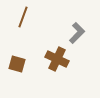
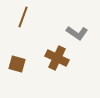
gray L-shape: rotated 80 degrees clockwise
brown cross: moved 1 px up
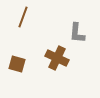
gray L-shape: rotated 60 degrees clockwise
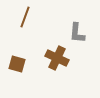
brown line: moved 2 px right
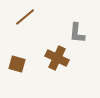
brown line: rotated 30 degrees clockwise
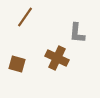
brown line: rotated 15 degrees counterclockwise
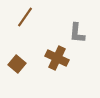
brown square: rotated 24 degrees clockwise
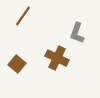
brown line: moved 2 px left, 1 px up
gray L-shape: rotated 15 degrees clockwise
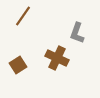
brown square: moved 1 px right, 1 px down; rotated 18 degrees clockwise
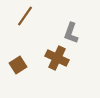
brown line: moved 2 px right
gray L-shape: moved 6 px left
